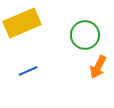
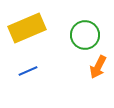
yellow rectangle: moved 5 px right, 5 px down
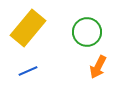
yellow rectangle: moved 1 px right; rotated 27 degrees counterclockwise
green circle: moved 2 px right, 3 px up
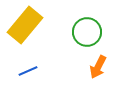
yellow rectangle: moved 3 px left, 3 px up
